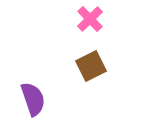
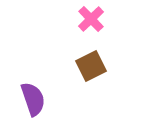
pink cross: moved 1 px right
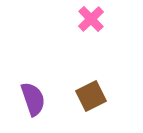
brown square: moved 30 px down
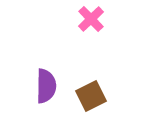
purple semicircle: moved 13 px right, 13 px up; rotated 20 degrees clockwise
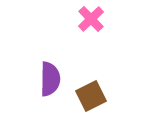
purple semicircle: moved 4 px right, 7 px up
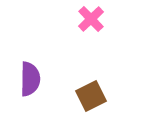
purple semicircle: moved 20 px left
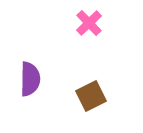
pink cross: moved 2 px left, 4 px down
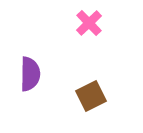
purple semicircle: moved 5 px up
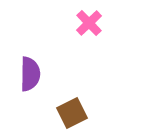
brown square: moved 19 px left, 17 px down
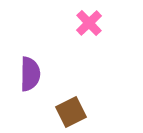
brown square: moved 1 px left, 1 px up
